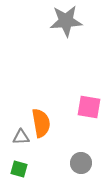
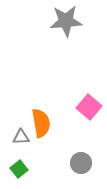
pink square: rotated 30 degrees clockwise
green square: rotated 36 degrees clockwise
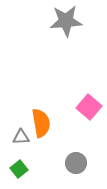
gray circle: moved 5 px left
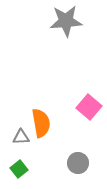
gray circle: moved 2 px right
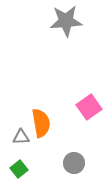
pink square: rotated 15 degrees clockwise
gray circle: moved 4 px left
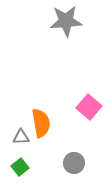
pink square: rotated 15 degrees counterclockwise
green square: moved 1 px right, 2 px up
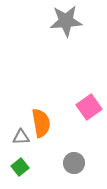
pink square: rotated 15 degrees clockwise
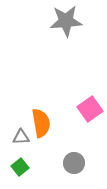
pink square: moved 1 px right, 2 px down
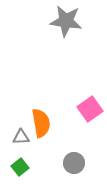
gray star: rotated 12 degrees clockwise
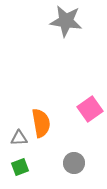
gray triangle: moved 2 px left, 1 px down
green square: rotated 18 degrees clockwise
